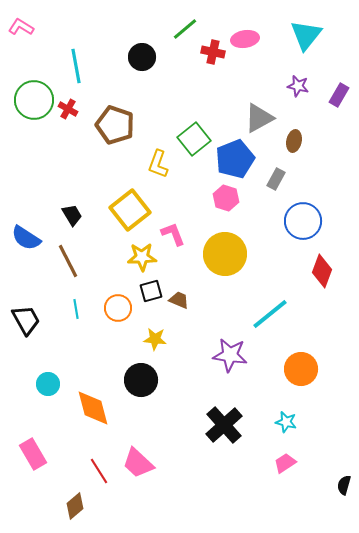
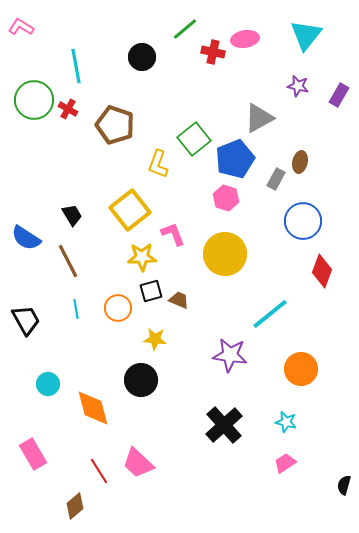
brown ellipse at (294, 141): moved 6 px right, 21 px down
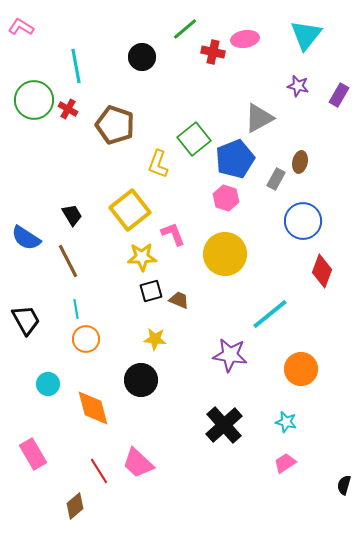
orange circle at (118, 308): moved 32 px left, 31 px down
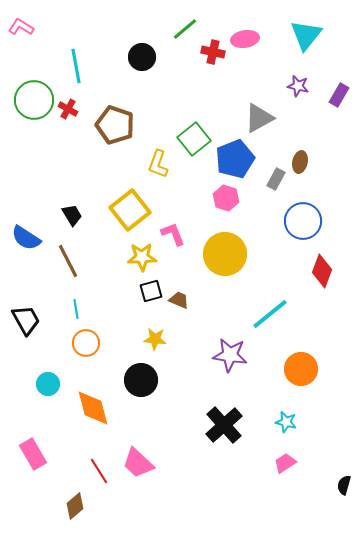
orange circle at (86, 339): moved 4 px down
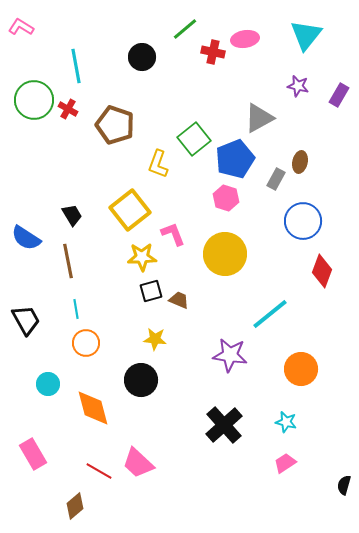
brown line at (68, 261): rotated 16 degrees clockwise
red line at (99, 471): rotated 28 degrees counterclockwise
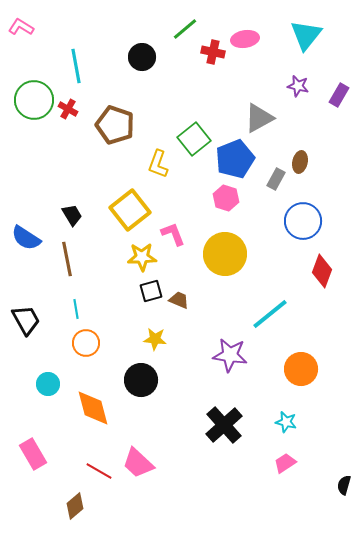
brown line at (68, 261): moved 1 px left, 2 px up
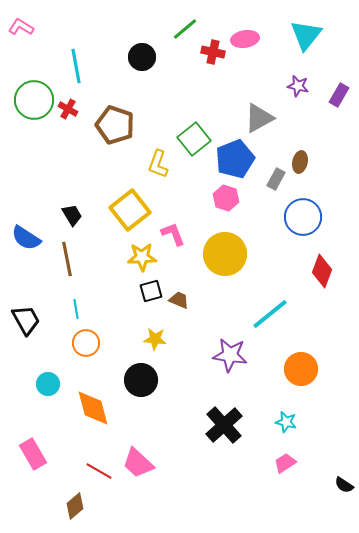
blue circle at (303, 221): moved 4 px up
black semicircle at (344, 485): rotated 72 degrees counterclockwise
